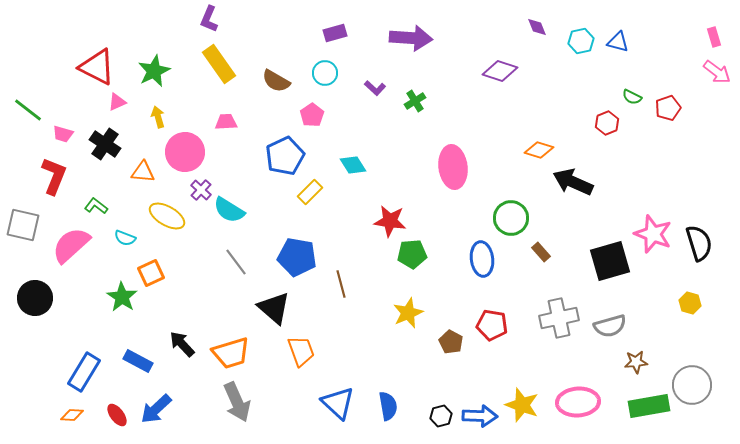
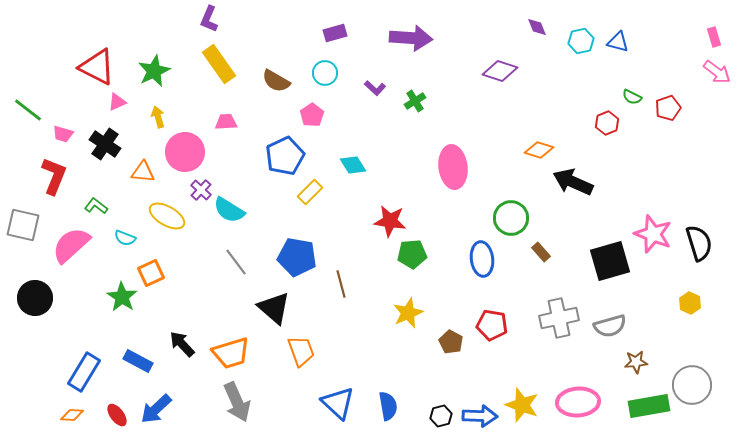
yellow hexagon at (690, 303): rotated 10 degrees clockwise
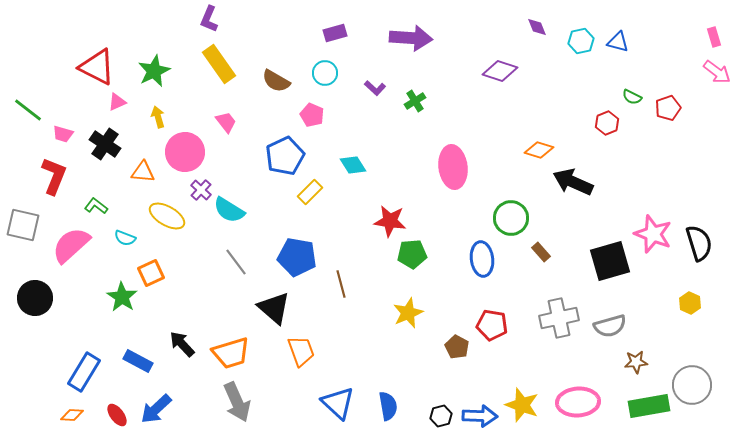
pink pentagon at (312, 115): rotated 15 degrees counterclockwise
pink trapezoid at (226, 122): rotated 55 degrees clockwise
brown pentagon at (451, 342): moved 6 px right, 5 px down
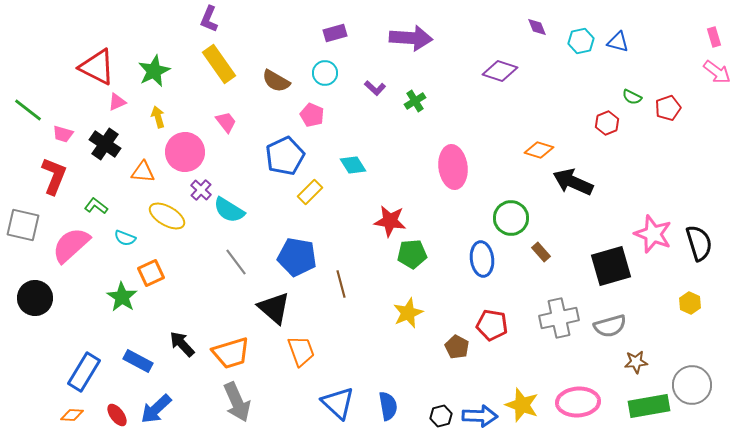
black square at (610, 261): moved 1 px right, 5 px down
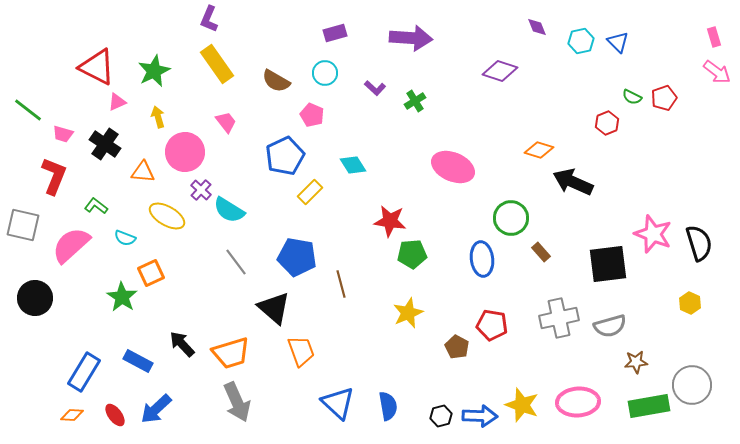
blue triangle at (618, 42): rotated 30 degrees clockwise
yellow rectangle at (219, 64): moved 2 px left
red pentagon at (668, 108): moved 4 px left, 10 px up
pink ellipse at (453, 167): rotated 60 degrees counterclockwise
black square at (611, 266): moved 3 px left, 2 px up; rotated 9 degrees clockwise
red ellipse at (117, 415): moved 2 px left
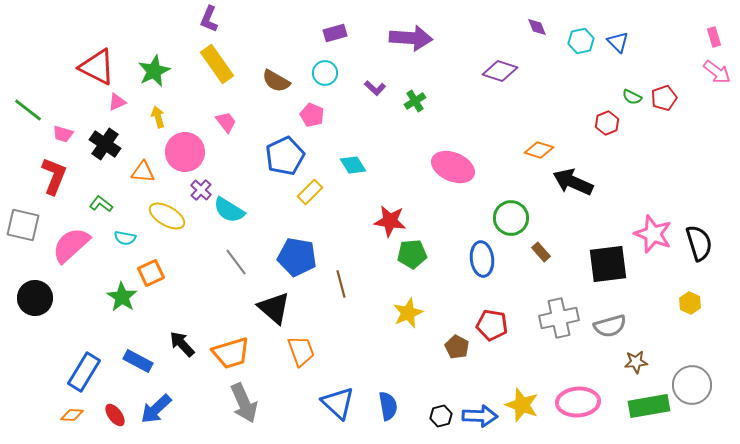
green L-shape at (96, 206): moved 5 px right, 2 px up
cyan semicircle at (125, 238): rotated 10 degrees counterclockwise
gray arrow at (237, 402): moved 7 px right, 1 px down
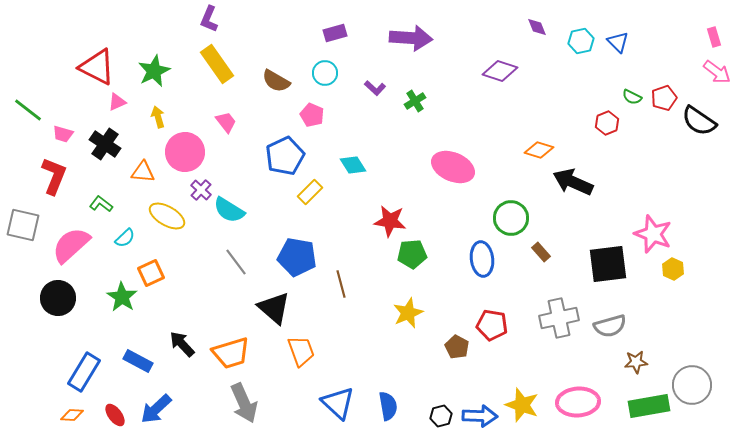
cyan semicircle at (125, 238): rotated 55 degrees counterclockwise
black semicircle at (699, 243): moved 122 px up; rotated 141 degrees clockwise
black circle at (35, 298): moved 23 px right
yellow hexagon at (690, 303): moved 17 px left, 34 px up
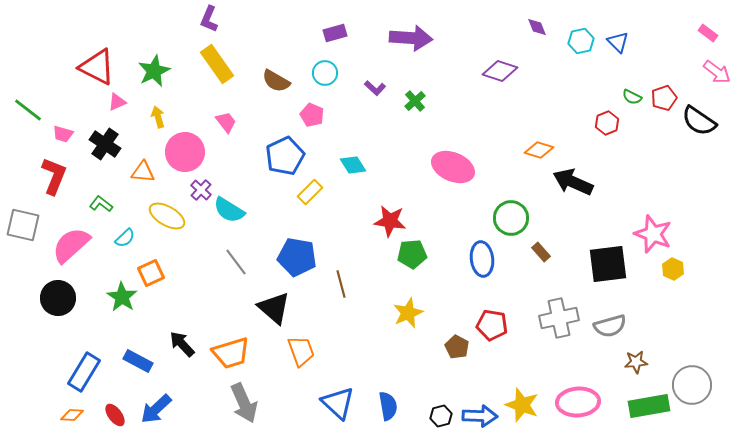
pink rectangle at (714, 37): moved 6 px left, 4 px up; rotated 36 degrees counterclockwise
green cross at (415, 101): rotated 10 degrees counterclockwise
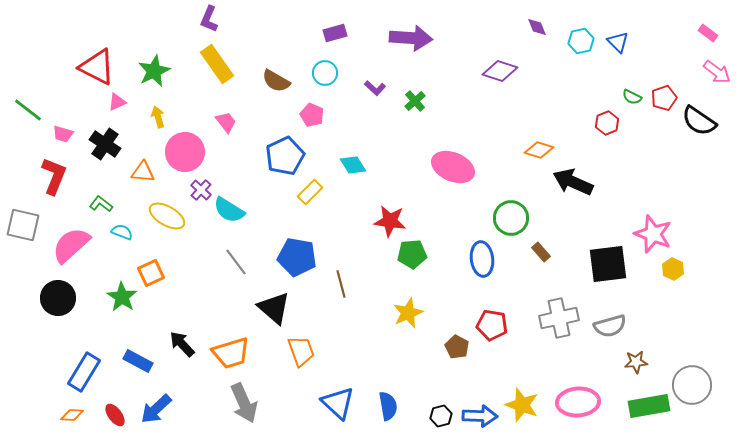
cyan semicircle at (125, 238): moved 3 px left, 6 px up; rotated 115 degrees counterclockwise
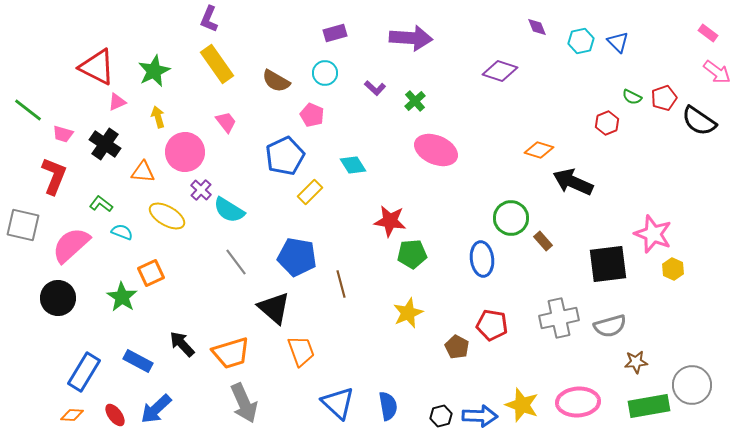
pink ellipse at (453, 167): moved 17 px left, 17 px up
brown rectangle at (541, 252): moved 2 px right, 11 px up
